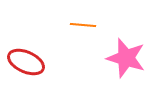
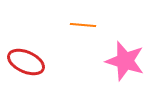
pink star: moved 1 px left, 3 px down
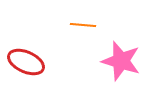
pink star: moved 4 px left
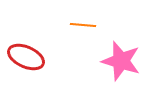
red ellipse: moved 5 px up
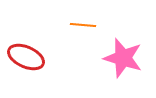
pink star: moved 2 px right, 3 px up
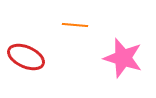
orange line: moved 8 px left
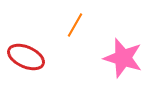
orange line: rotated 65 degrees counterclockwise
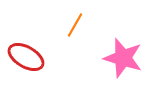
red ellipse: rotated 6 degrees clockwise
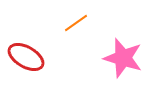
orange line: moved 1 px right, 2 px up; rotated 25 degrees clockwise
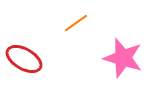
red ellipse: moved 2 px left, 2 px down
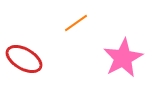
pink star: rotated 27 degrees clockwise
